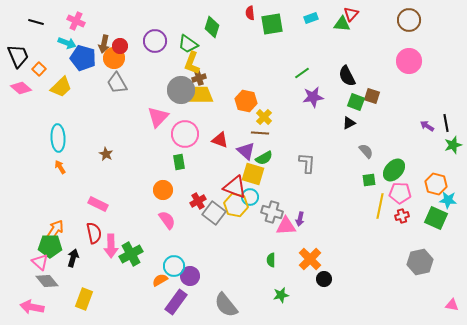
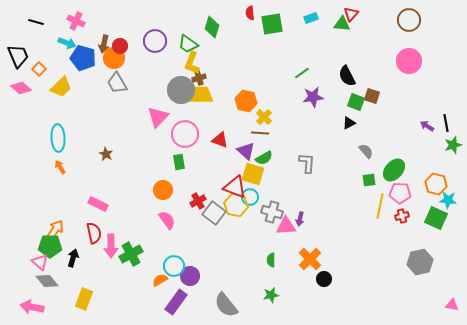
green star at (281, 295): moved 10 px left
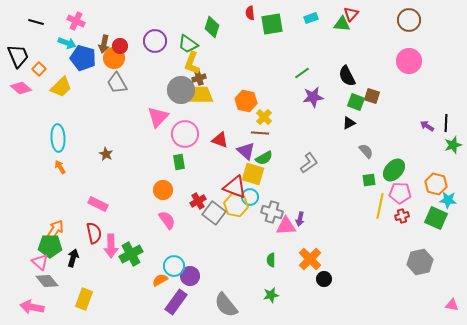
black line at (446, 123): rotated 12 degrees clockwise
gray L-shape at (307, 163): moved 2 px right; rotated 50 degrees clockwise
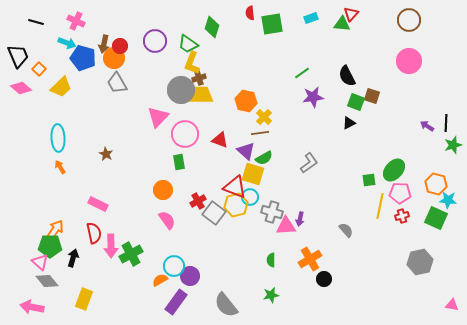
brown line at (260, 133): rotated 12 degrees counterclockwise
gray semicircle at (366, 151): moved 20 px left, 79 px down
yellow hexagon at (236, 205): rotated 25 degrees counterclockwise
orange cross at (310, 259): rotated 15 degrees clockwise
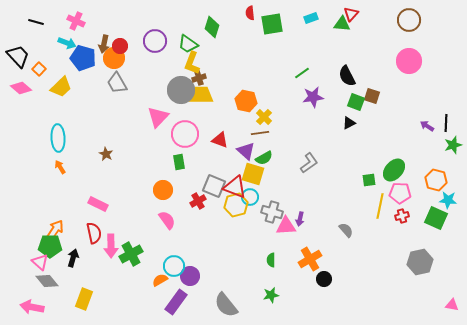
black trapezoid at (18, 56): rotated 20 degrees counterclockwise
orange hexagon at (436, 184): moved 4 px up
gray square at (214, 213): moved 27 px up; rotated 15 degrees counterclockwise
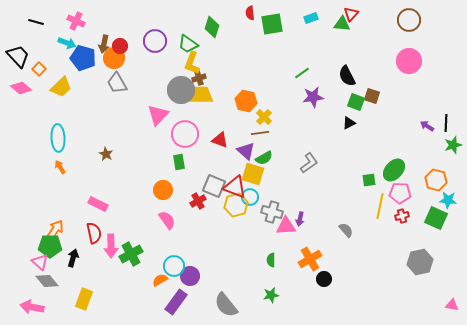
pink triangle at (158, 117): moved 2 px up
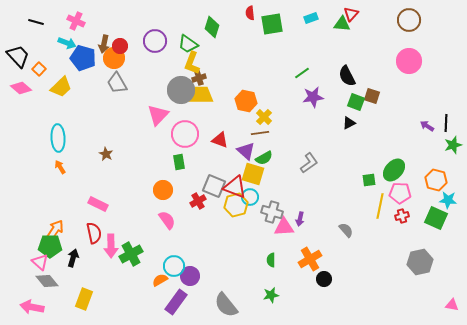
pink triangle at (286, 226): moved 2 px left, 1 px down
